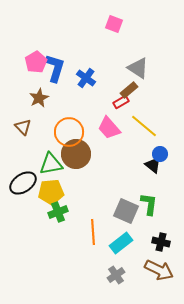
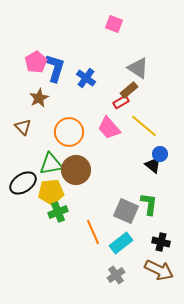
brown circle: moved 16 px down
orange line: rotated 20 degrees counterclockwise
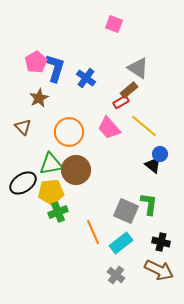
gray cross: rotated 18 degrees counterclockwise
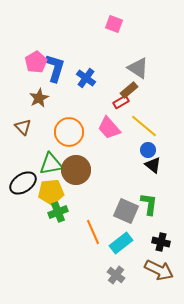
blue circle: moved 12 px left, 4 px up
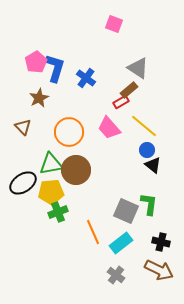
blue circle: moved 1 px left
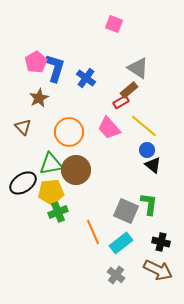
brown arrow: moved 1 px left
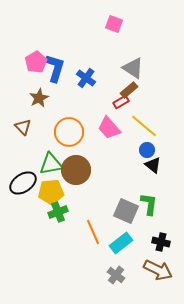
gray triangle: moved 5 px left
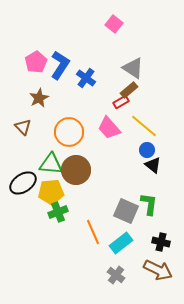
pink square: rotated 18 degrees clockwise
blue L-shape: moved 5 px right, 3 px up; rotated 16 degrees clockwise
green triangle: rotated 15 degrees clockwise
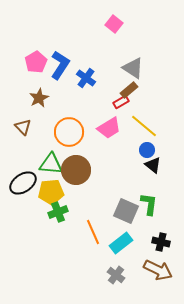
pink trapezoid: rotated 80 degrees counterclockwise
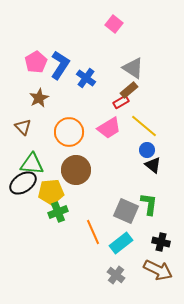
green triangle: moved 19 px left
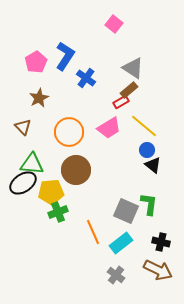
blue L-shape: moved 5 px right, 9 px up
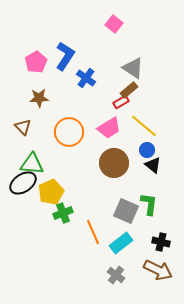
brown star: rotated 24 degrees clockwise
brown circle: moved 38 px right, 7 px up
yellow pentagon: rotated 20 degrees counterclockwise
green cross: moved 5 px right, 1 px down
